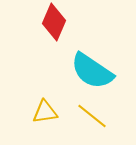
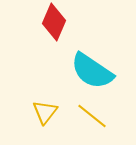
yellow triangle: rotated 44 degrees counterclockwise
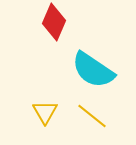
cyan semicircle: moved 1 px right, 1 px up
yellow triangle: rotated 8 degrees counterclockwise
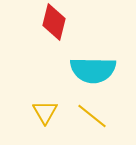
red diamond: rotated 9 degrees counterclockwise
cyan semicircle: rotated 33 degrees counterclockwise
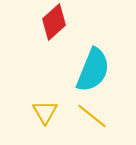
red diamond: rotated 33 degrees clockwise
cyan semicircle: rotated 69 degrees counterclockwise
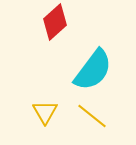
red diamond: moved 1 px right
cyan semicircle: rotated 15 degrees clockwise
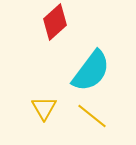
cyan semicircle: moved 2 px left, 1 px down
yellow triangle: moved 1 px left, 4 px up
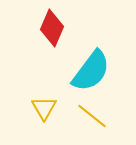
red diamond: moved 3 px left, 6 px down; rotated 24 degrees counterclockwise
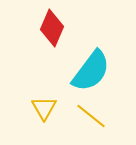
yellow line: moved 1 px left
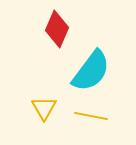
red diamond: moved 5 px right, 1 px down
yellow line: rotated 28 degrees counterclockwise
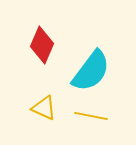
red diamond: moved 15 px left, 16 px down
yellow triangle: rotated 36 degrees counterclockwise
